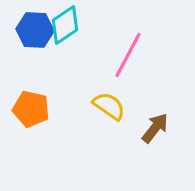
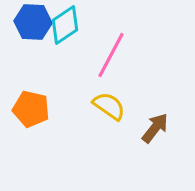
blue hexagon: moved 2 px left, 8 px up
pink line: moved 17 px left
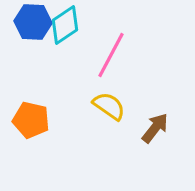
orange pentagon: moved 11 px down
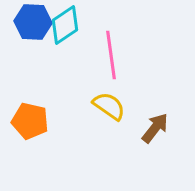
pink line: rotated 36 degrees counterclockwise
orange pentagon: moved 1 px left, 1 px down
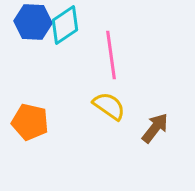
orange pentagon: moved 1 px down
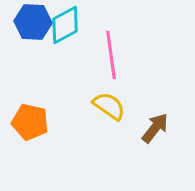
cyan diamond: rotated 6 degrees clockwise
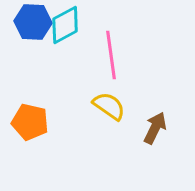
brown arrow: rotated 12 degrees counterclockwise
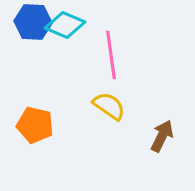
cyan diamond: rotated 51 degrees clockwise
orange pentagon: moved 5 px right, 3 px down
brown arrow: moved 7 px right, 8 px down
